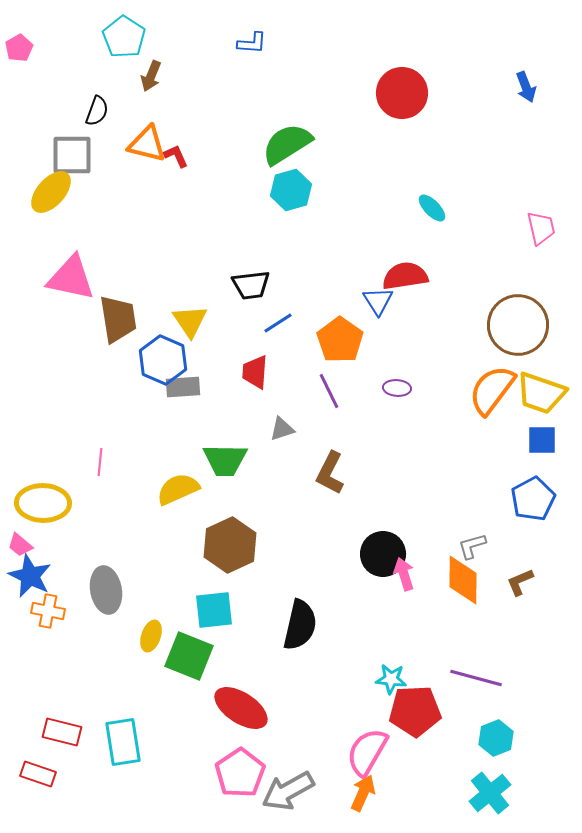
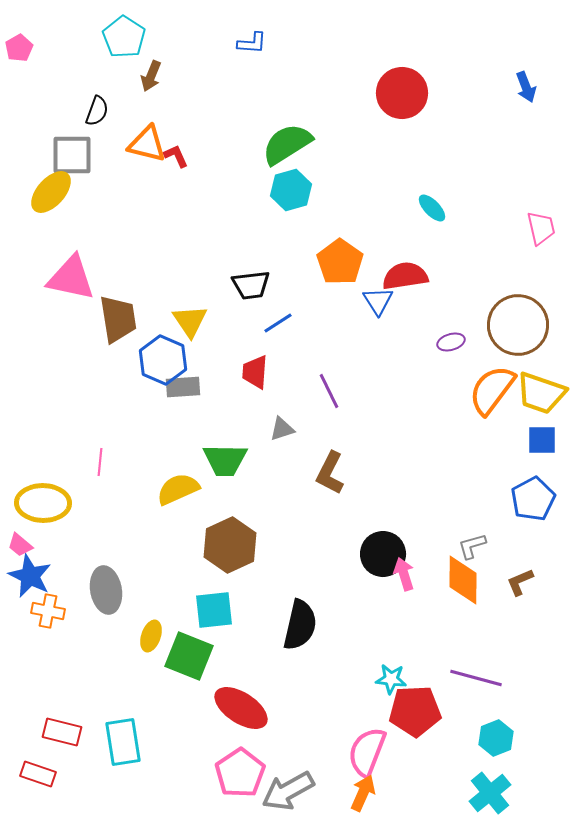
orange pentagon at (340, 340): moved 78 px up
purple ellipse at (397, 388): moved 54 px right, 46 px up; rotated 20 degrees counterclockwise
pink semicircle at (367, 752): rotated 9 degrees counterclockwise
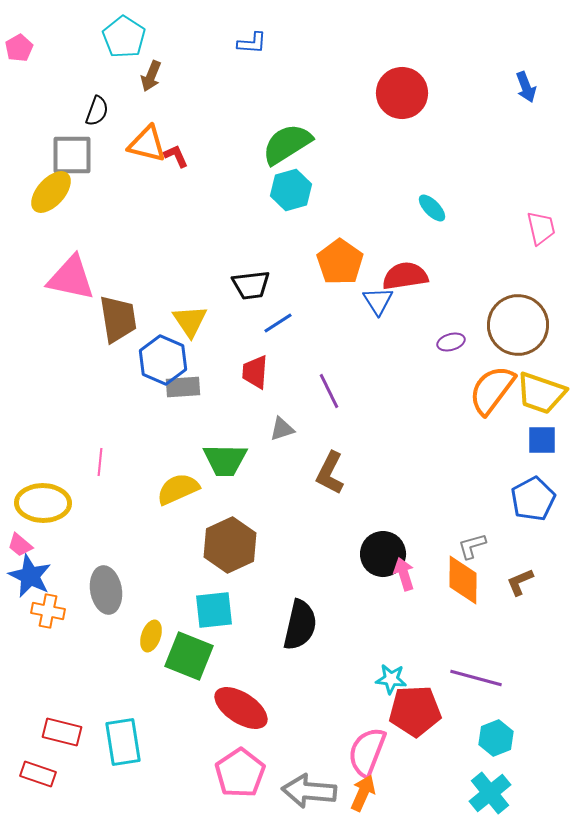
gray arrow at (288, 791): moved 21 px right; rotated 34 degrees clockwise
